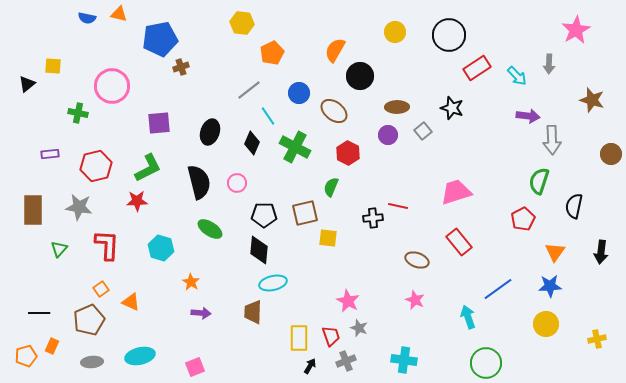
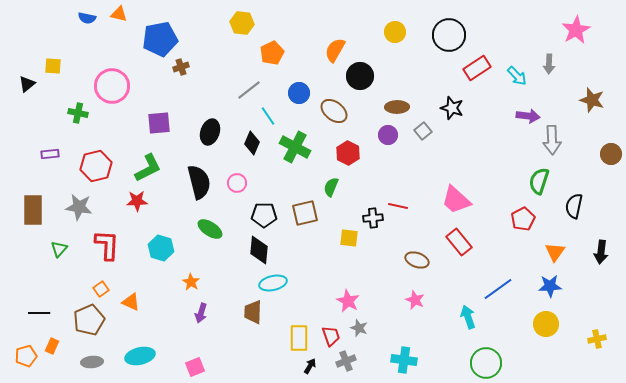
pink trapezoid at (456, 192): moved 8 px down; rotated 120 degrees counterclockwise
yellow square at (328, 238): moved 21 px right
purple arrow at (201, 313): rotated 102 degrees clockwise
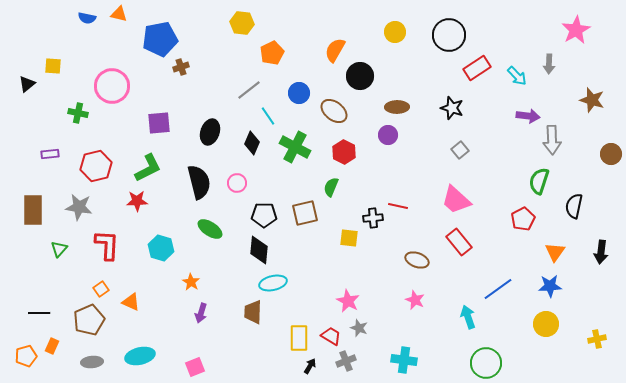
gray square at (423, 131): moved 37 px right, 19 px down
red hexagon at (348, 153): moved 4 px left, 1 px up
red trapezoid at (331, 336): rotated 40 degrees counterclockwise
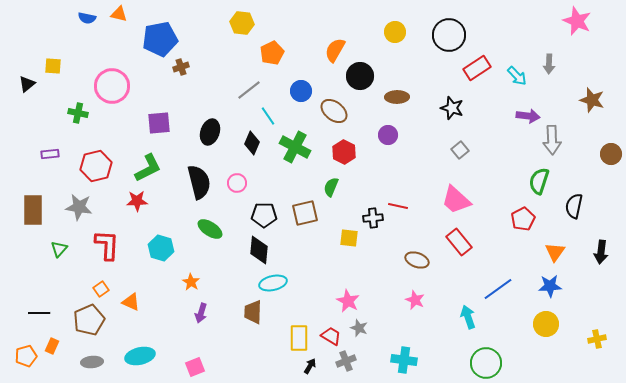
pink star at (576, 30): moved 1 px right, 9 px up; rotated 20 degrees counterclockwise
blue circle at (299, 93): moved 2 px right, 2 px up
brown ellipse at (397, 107): moved 10 px up
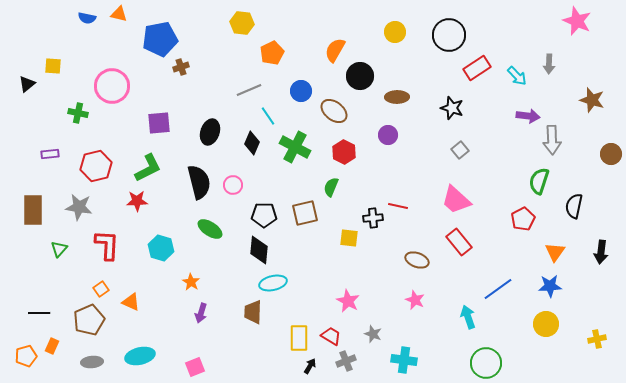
gray line at (249, 90): rotated 15 degrees clockwise
pink circle at (237, 183): moved 4 px left, 2 px down
gray star at (359, 328): moved 14 px right, 6 px down
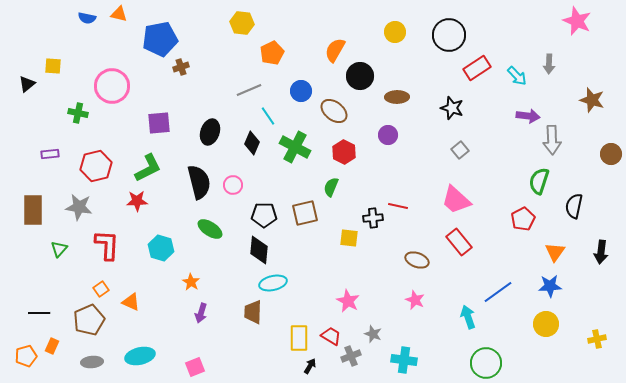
blue line at (498, 289): moved 3 px down
gray cross at (346, 361): moved 5 px right, 5 px up
